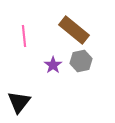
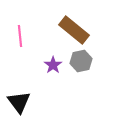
pink line: moved 4 px left
black triangle: rotated 15 degrees counterclockwise
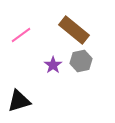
pink line: moved 1 px right, 1 px up; rotated 60 degrees clockwise
black triangle: moved 1 px up; rotated 50 degrees clockwise
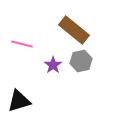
pink line: moved 1 px right, 9 px down; rotated 50 degrees clockwise
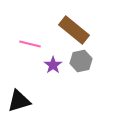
pink line: moved 8 px right
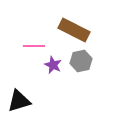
brown rectangle: rotated 12 degrees counterclockwise
pink line: moved 4 px right, 2 px down; rotated 15 degrees counterclockwise
purple star: rotated 12 degrees counterclockwise
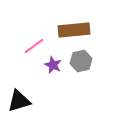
brown rectangle: rotated 32 degrees counterclockwise
pink line: rotated 35 degrees counterclockwise
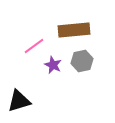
gray hexagon: moved 1 px right
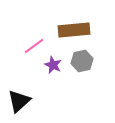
black triangle: rotated 25 degrees counterclockwise
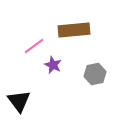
gray hexagon: moved 13 px right, 13 px down
black triangle: rotated 25 degrees counterclockwise
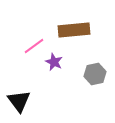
purple star: moved 1 px right, 3 px up
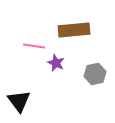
pink line: rotated 45 degrees clockwise
purple star: moved 2 px right, 1 px down
